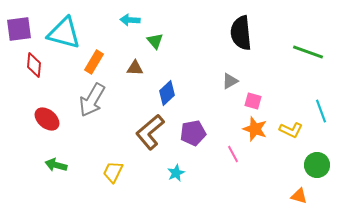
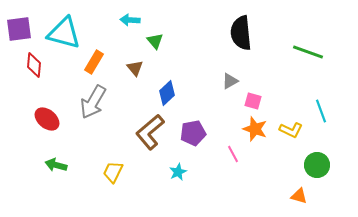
brown triangle: rotated 48 degrees clockwise
gray arrow: moved 1 px right, 2 px down
cyan star: moved 2 px right, 1 px up
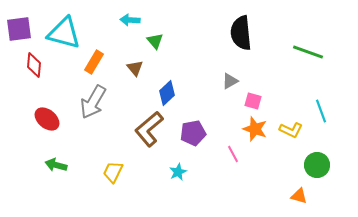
brown L-shape: moved 1 px left, 3 px up
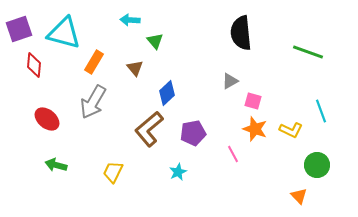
purple square: rotated 12 degrees counterclockwise
orange triangle: rotated 30 degrees clockwise
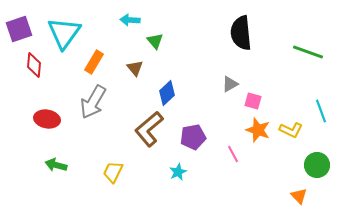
cyan triangle: rotated 51 degrees clockwise
gray triangle: moved 3 px down
red ellipse: rotated 30 degrees counterclockwise
orange star: moved 3 px right, 1 px down
purple pentagon: moved 4 px down
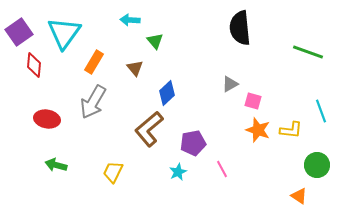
purple square: moved 3 px down; rotated 16 degrees counterclockwise
black semicircle: moved 1 px left, 5 px up
yellow L-shape: rotated 20 degrees counterclockwise
purple pentagon: moved 6 px down
pink line: moved 11 px left, 15 px down
orange triangle: rotated 12 degrees counterclockwise
